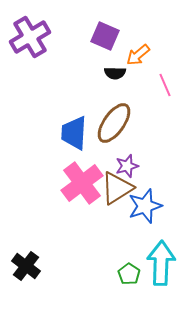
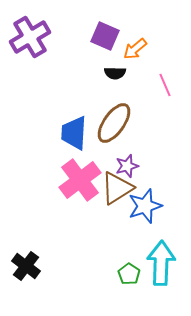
orange arrow: moved 3 px left, 6 px up
pink cross: moved 2 px left, 3 px up
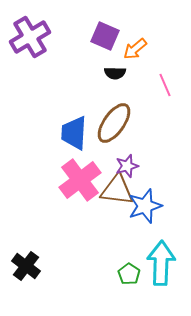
brown triangle: moved 2 px down; rotated 39 degrees clockwise
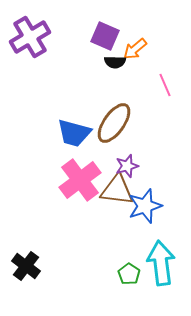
black semicircle: moved 11 px up
blue trapezoid: rotated 78 degrees counterclockwise
cyan arrow: rotated 9 degrees counterclockwise
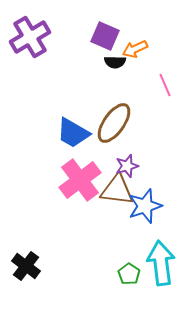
orange arrow: rotated 15 degrees clockwise
blue trapezoid: moved 1 px left; rotated 15 degrees clockwise
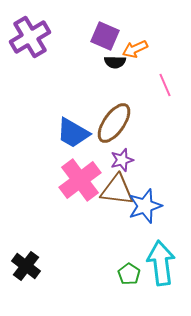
purple star: moved 5 px left, 6 px up
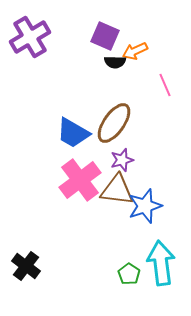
orange arrow: moved 2 px down
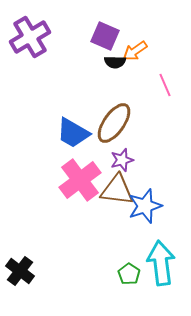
orange arrow: rotated 10 degrees counterclockwise
black cross: moved 6 px left, 5 px down
